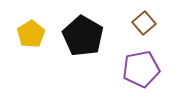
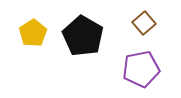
yellow pentagon: moved 2 px right, 1 px up
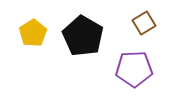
brown square: rotated 10 degrees clockwise
purple pentagon: moved 7 px left; rotated 9 degrees clockwise
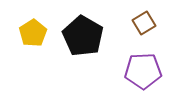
purple pentagon: moved 9 px right, 2 px down
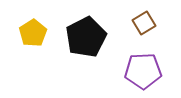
black pentagon: moved 3 px right, 1 px down; rotated 15 degrees clockwise
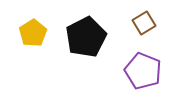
purple pentagon: rotated 24 degrees clockwise
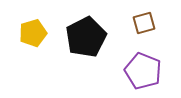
brown square: rotated 15 degrees clockwise
yellow pentagon: rotated 16 degrees clockwise
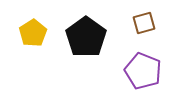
yellow pentagon: rotated 16 degrees counterclockwise
black pentagon: rotated 9 degrees counterclockwise
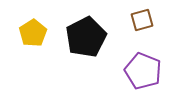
brown square: moved 2 px left, 3 px up
black pentagon: rotated 9 degrees clockwise
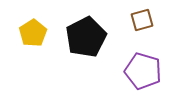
purple pentagon: rotated 6 degrees counterclockwise
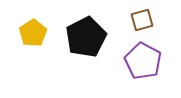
purple pentagon: moved 10 px up; rotated 12 degrees clockwise
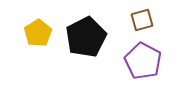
yellow pentagon: moved 5 px right
